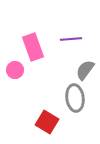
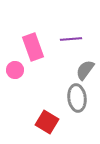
gray ellipse: moved 2 px right
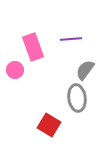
red square: moved 2 px right, 3 px down
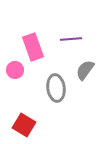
gray ellipse: moved 21 px left, 10 px up
red square: moved 25 px left
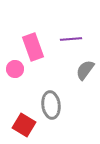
pink circle: moved 1 px up
gray ellipse: moved 5 px left, 17 px down
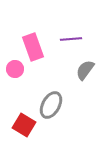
gray ellipse: rotated 36 degrees clockwise
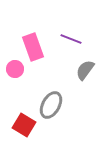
purple line: rotated 25 degrees clockwise
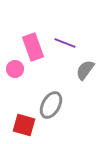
purple line: moved 6 px left, 4 px down
red square: rotated 15 degrees counterclockwise
